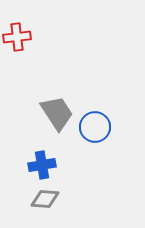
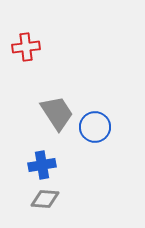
red cross: moved 9 px right, 10 px down
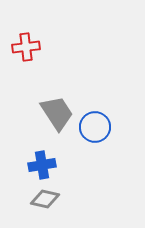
gray diamond: rotated 8 degrees clockwise
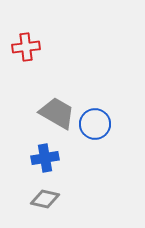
gray trapezoid: rotated 27 degrees counterclockwise
blue circle: moved 3 px up
blue cross: moved 3 px right, 7 px up
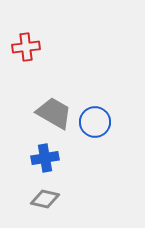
gray trapezoid: moved 3 px left
blue circle: moved 2 px up
